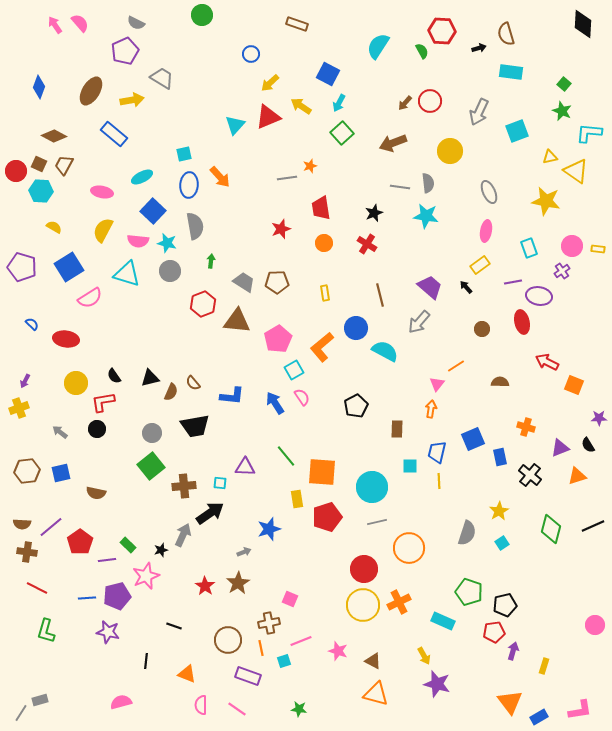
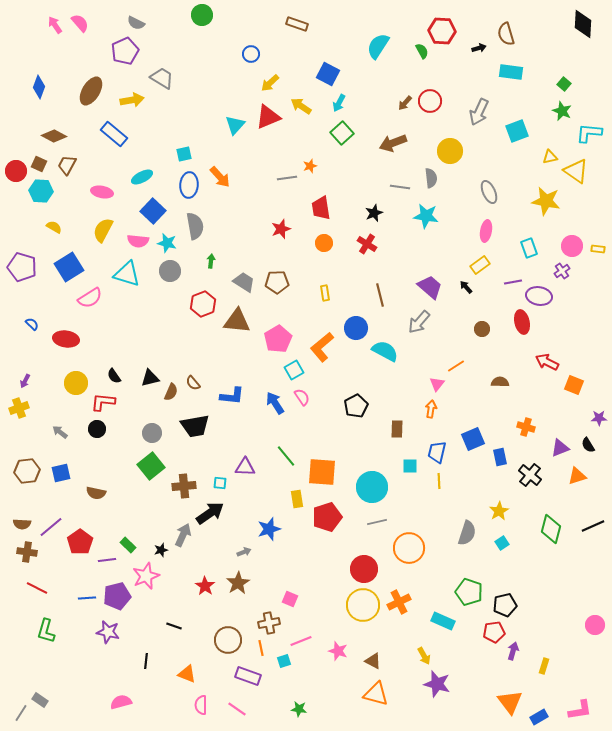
brown trapezoid at (64, 165): moved 3 px right
gray semicircle at (428, 183): moved 3 px right, 5 px up
red L-shape at (103, 402): rotated 15 degrees clockwise
gray rectangle at (40, 700): rotated 49 degrees clockwise
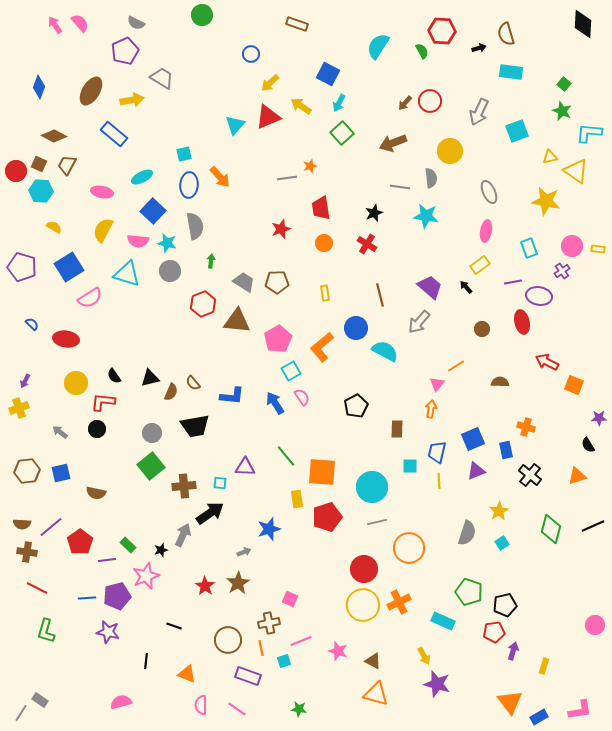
cyan square at (294, 370): moved 3 px left, 1 px down
purple triangle at (560, 448): moved 84 px left, 23 px down
blue rectangle at (500, 457): moved 6 px right, 7 px up
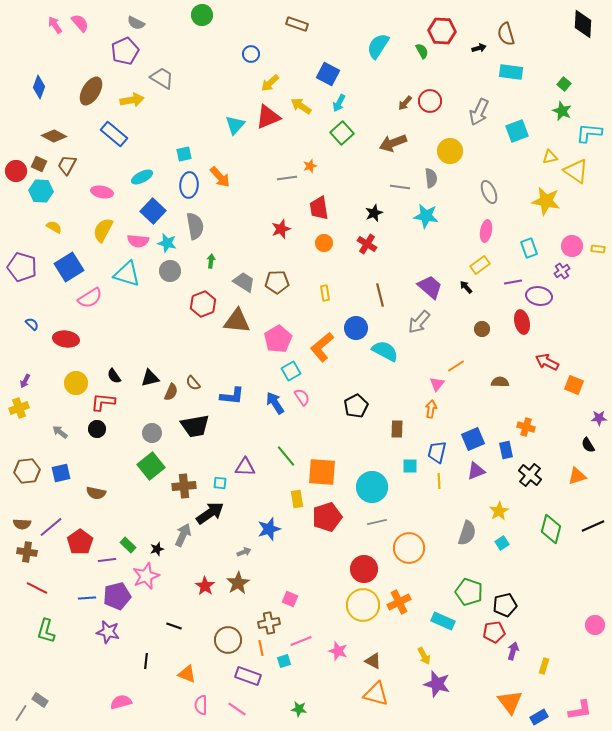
red trapezoid at (321, 208): moved 2 px left
black star at (161, 550): moved 4 px left, 1 px up
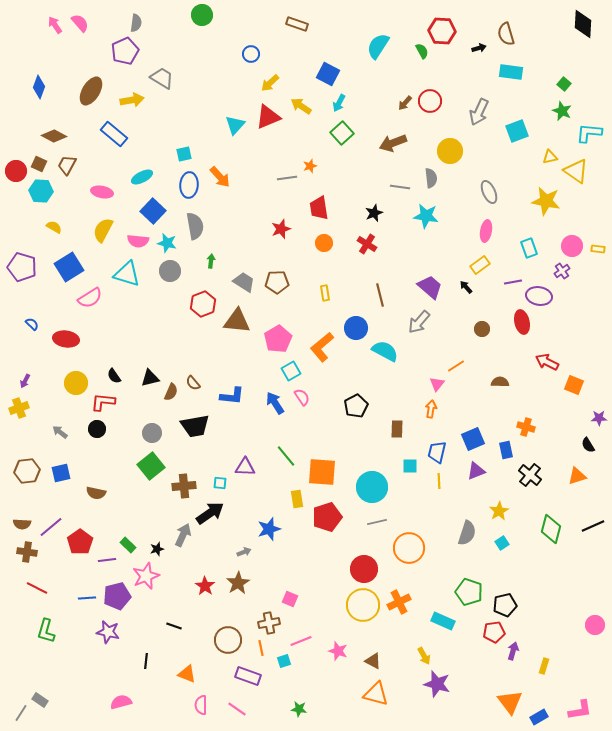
gray semicircle at (136, 23): rotated 108 degrees counterclockwise
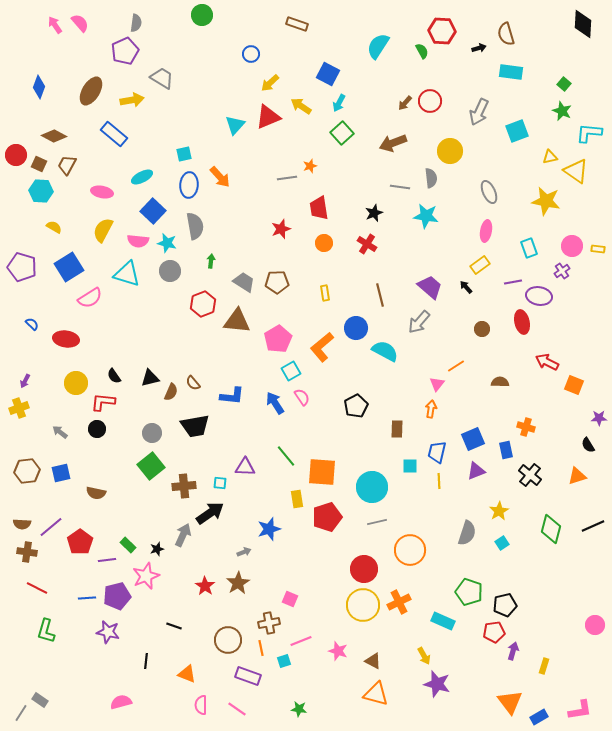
red circle at (16, 171): moved 16 px up
orange circle at (409, 548): moved 1 px right, 2 px down
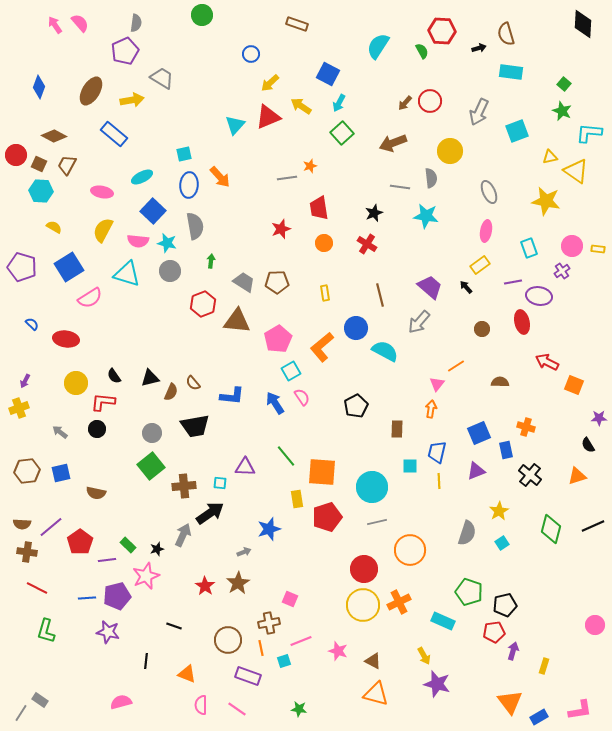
blue square at (473, 439): moved 6 px right, 6 px up
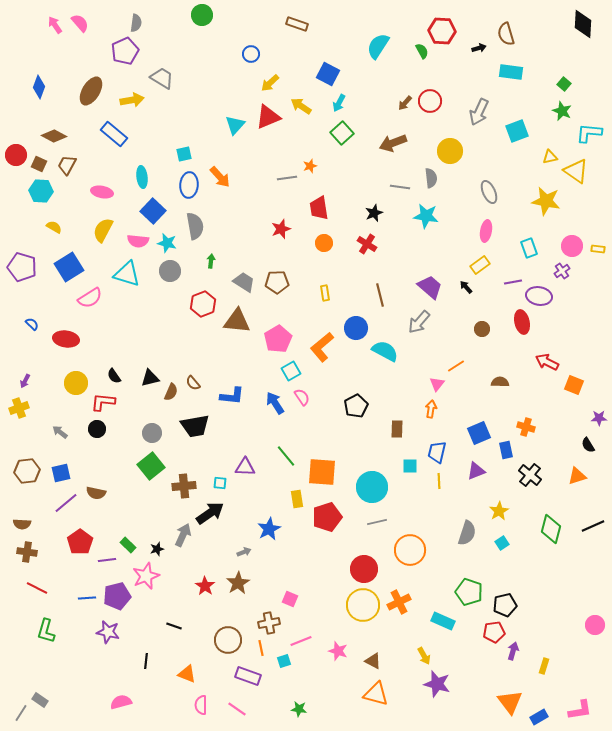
cyan ellipse at (142, 177): rotated 70 degrees counterclockwise
purple line at (51, 527): moved 15 px right, 24 px up
blue star at (269, 529): rotated 10 degrees counterclockwise
